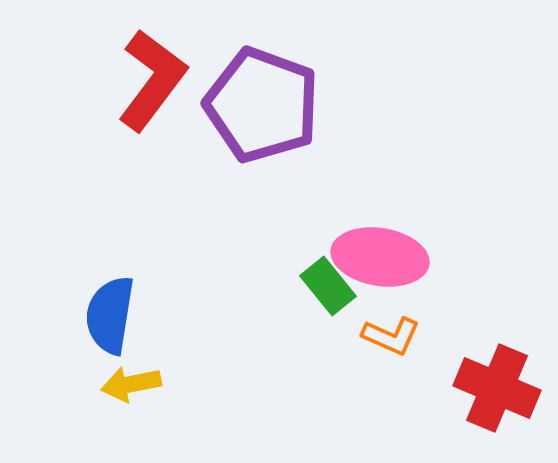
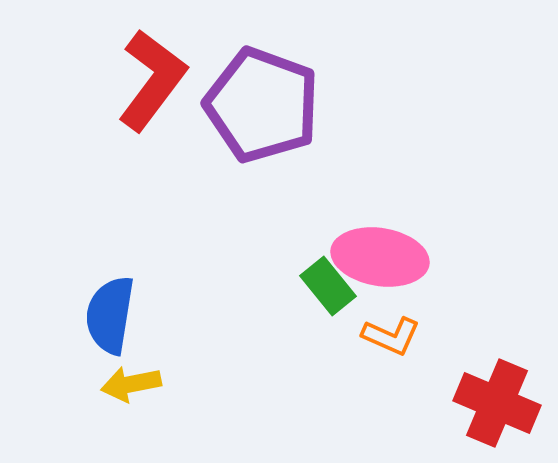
red cross: moved 15 px down
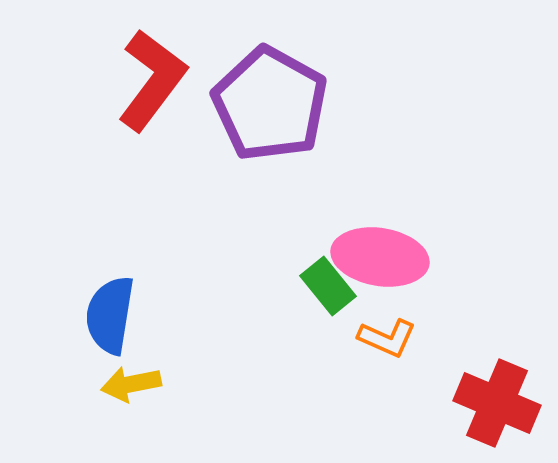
purple pentagon: moved 8 px right, 1 px up; rotated 9 degrees clockwise
orange L-shape: moved 4 px left, 2 px down
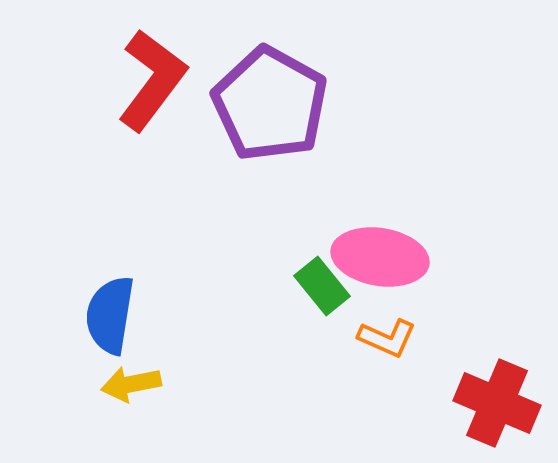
green rectangle: moved 6 px left
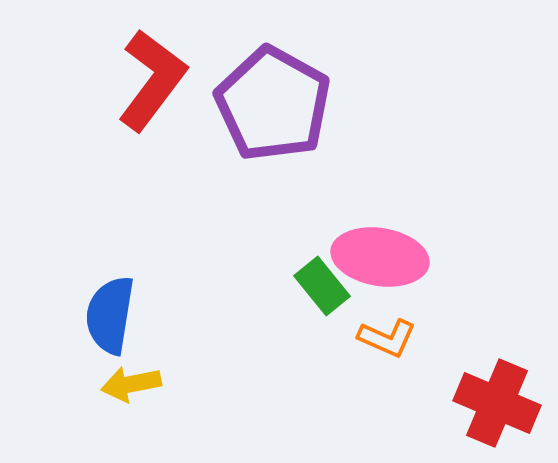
purple pentagon: moved 3 px right
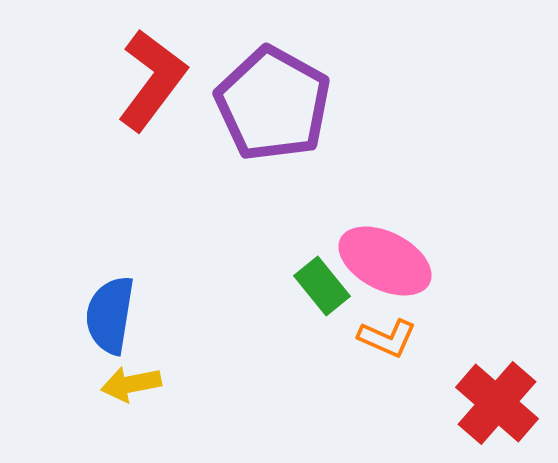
pink ellipse: moved 5 px right, 4 px down; rotated 18 degrees clockwise
red cross: rotated 18 degrees clockwise
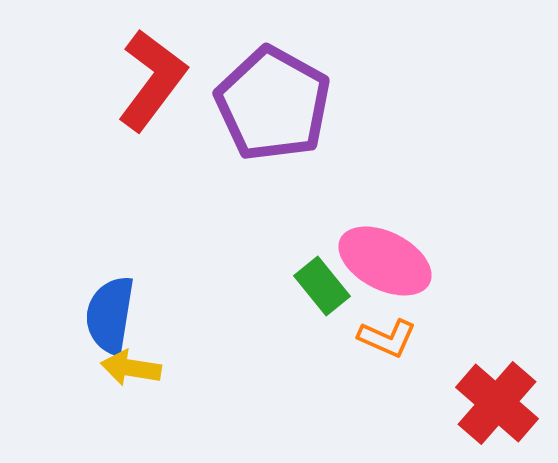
yellow arrow: moved 16 px up; rotated 20 degrees clockwise
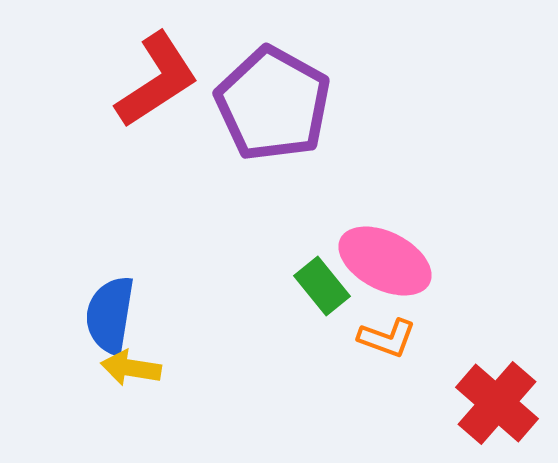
red L-shape: moved 5 px right; rotated 20 degrees clockwise
orange L-shape: rotated 4 degrees counterclockwise
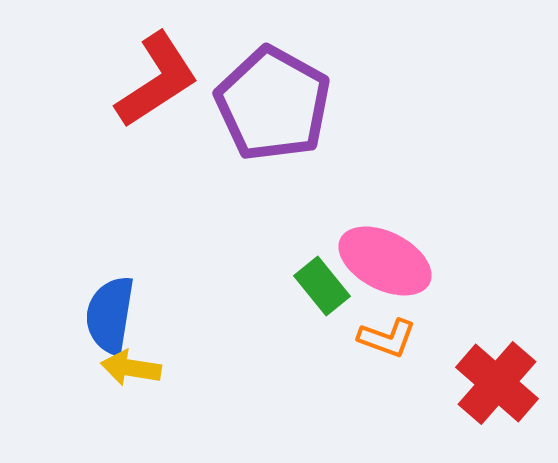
red cross: moved 20 px up
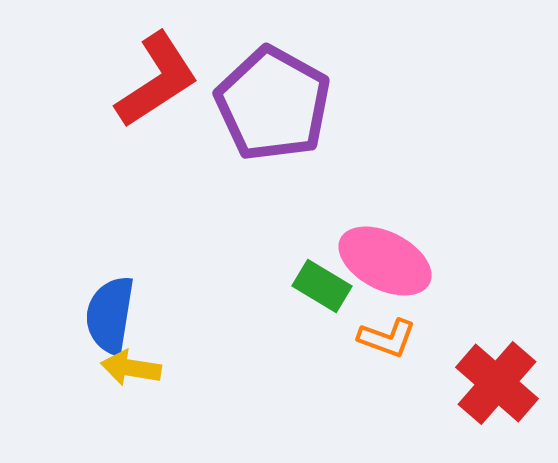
green rectangle: rotated 20 degrees counterclockwise
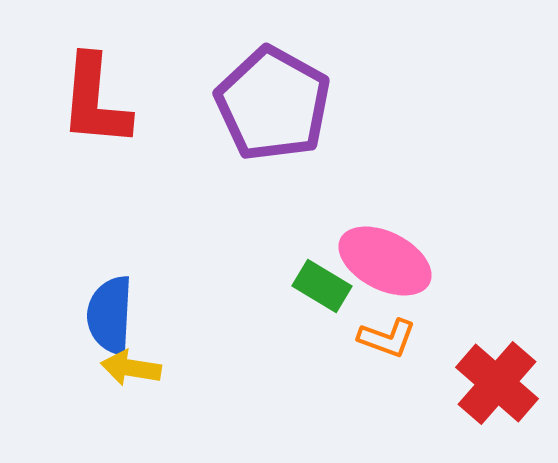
red L-shape: moved 62 px left, 21 px down; rotated 128 degrees clockwise
blue semicircle: rotated 6 degrees counterclockwise
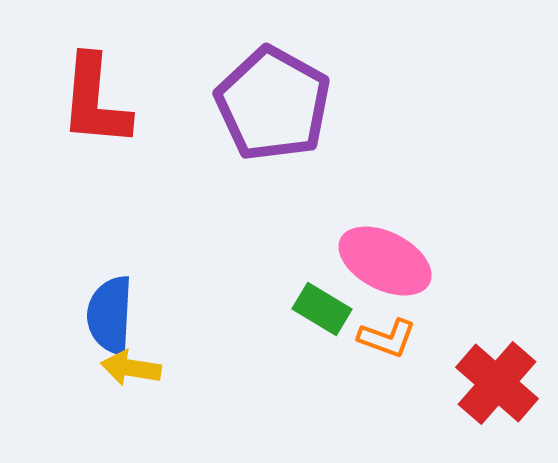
green rectangle: moved 23 px down
